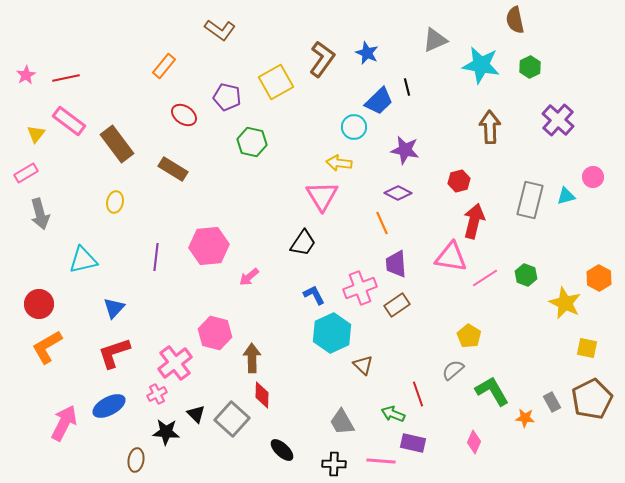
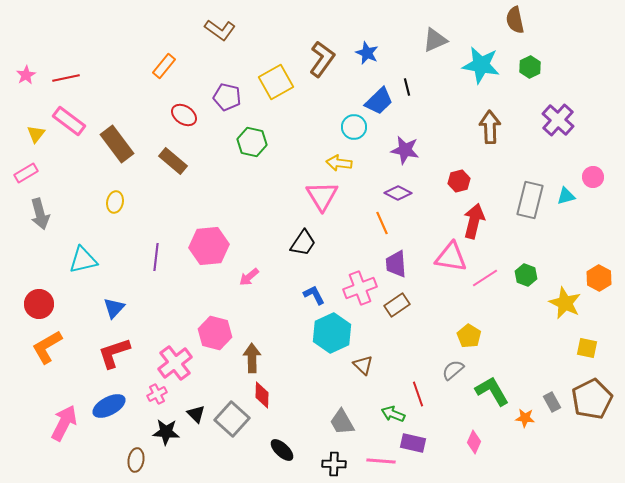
brown rectangle at (173, 169): moved 8 px up; rotated 8 degrees clockwise
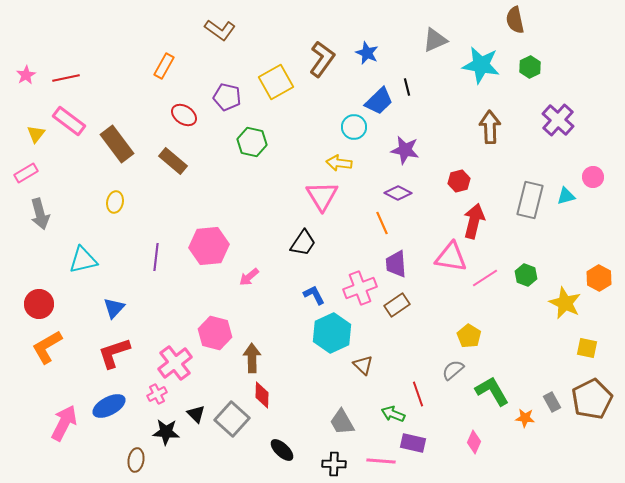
orange rectangle at (164, 66): rotated 10 degrees counterclockwise
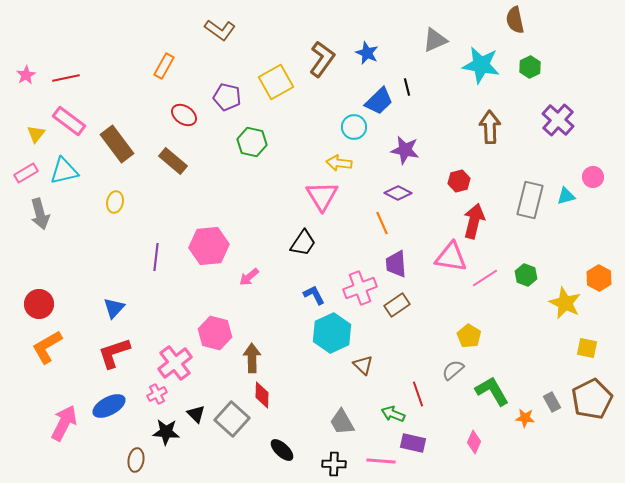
cyan triangle at (83, 260): moved 19 px left, 89 px up
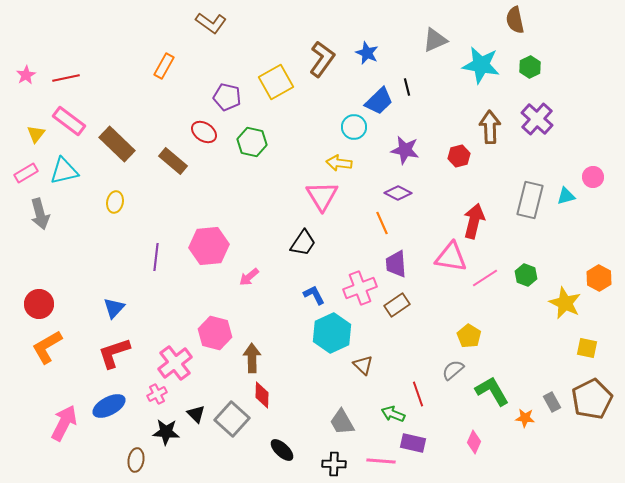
brown L-shape at (220, 30): moved 9 px left, 7 px up
red ellipse at (184, 115): moved 20 px right, 17 px down
purple cross at (558, 120): moved 21 px left, 1 px up
brown rectangle at (117, 144): rotated 9 degrees counterclockwise
red hexagon at (459, 181): moved 25 px up
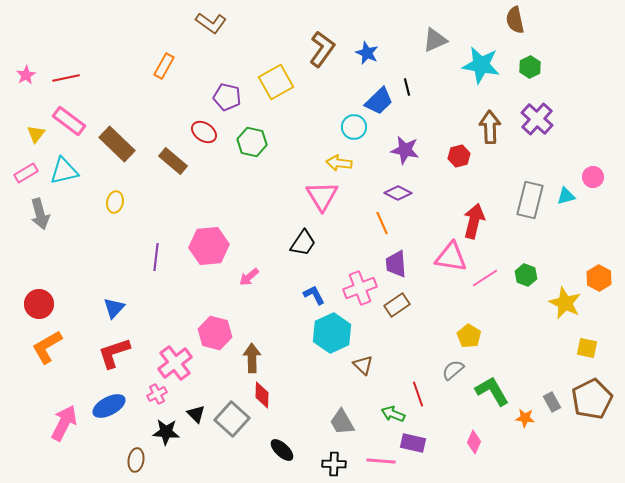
brown L-shape at (322, 59): moved 10 px up
